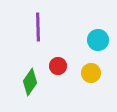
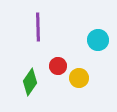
yellow circle: moved 12 px left, 5 px down
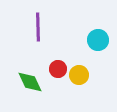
red circle: moved 3 px down
yellow circle: moved 3 px up
green diamond: rotated 60 degrees counterclockwise
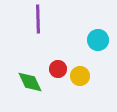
purple line: moved 8 px up
yellow circle: moved 1 px right, 1 px down
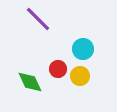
purple line: rotated 44 degrees counterclockwise
cyan circle: moved 15 px left, 9 px down
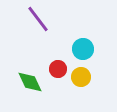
purple line: rotated 8 degrees clockwise
yellow circle: moved 1 px right, 1 px down
